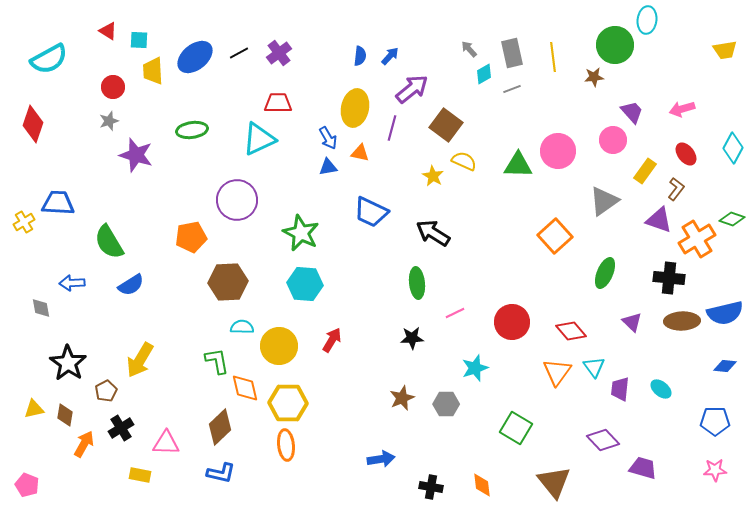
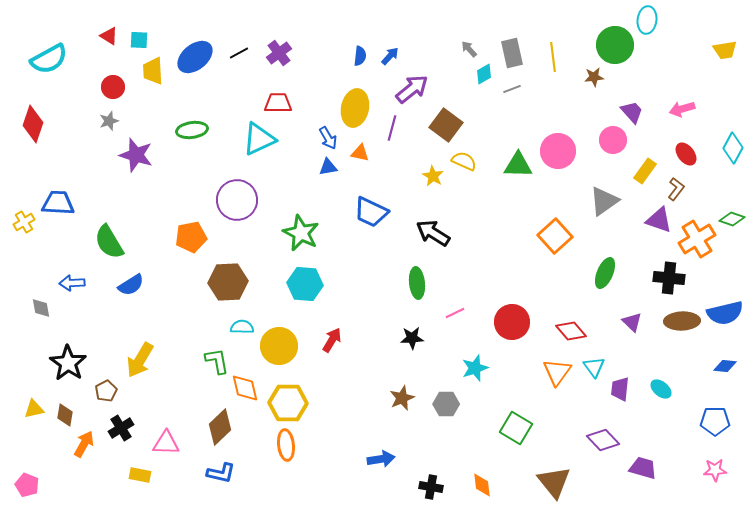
red triangle at (108, 31): moved 1 px right, 5 px down
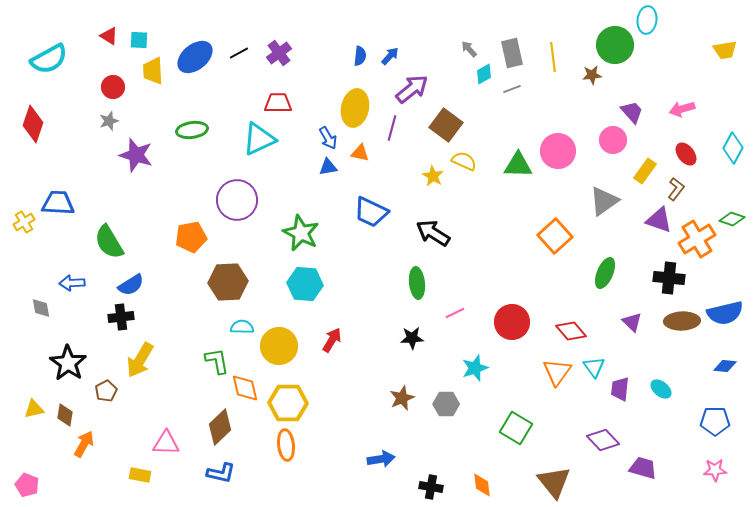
brown star at (594, 77): moved 2 px left, 2 px up
black cross at (121, 428): moved 111 px up; rotated 25 degrees clockwise
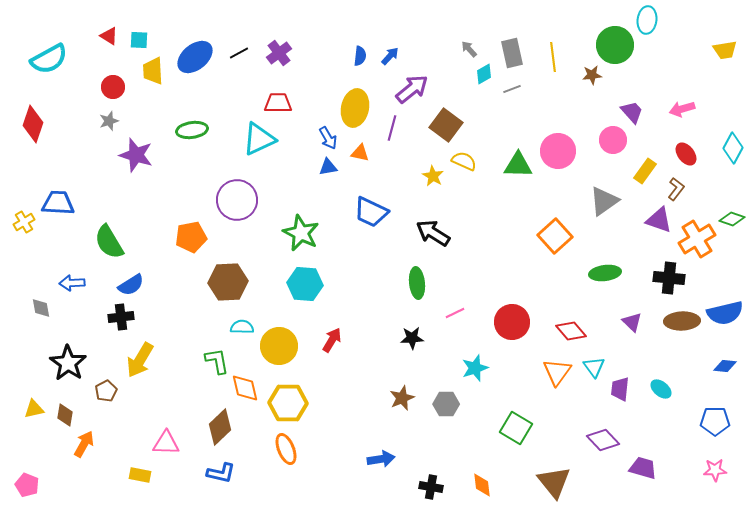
green ellipse at (605, 273): rotated 60 degrees clockwise
orange ellipse at (286, 445): moved 4 px down; rotated 16 degrees counterclockwise
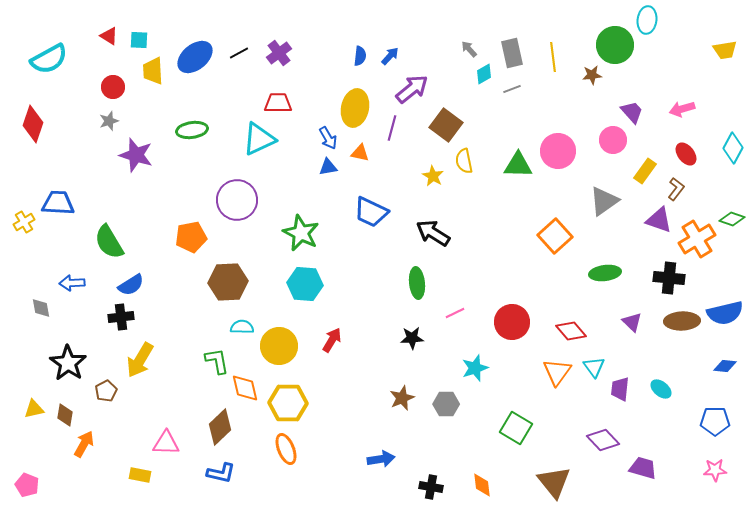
yellow semicircle at (464, 161): rotated 125 degrees counterclockwise
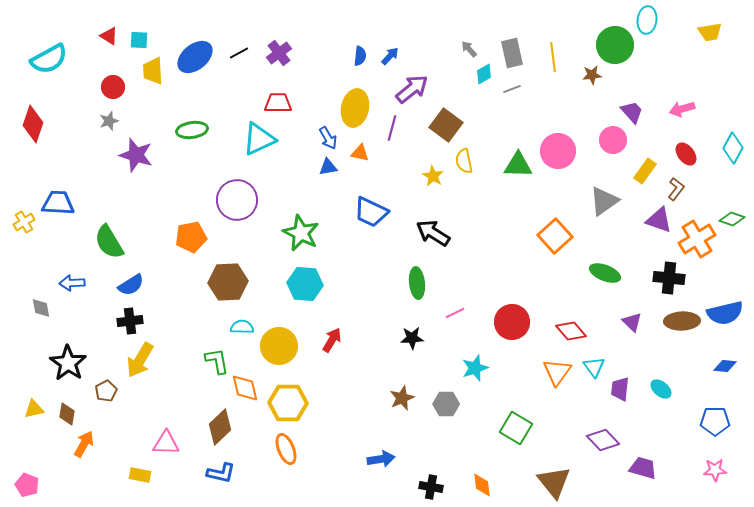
yellow trapezoid at (725, 50): moved 15 px left, 18 px up
green ellipse at (605, 273): rotated 28 degrees clockwise
black cross at (121, 317): moved 9 px right, 4 px down
brown diamond at (65, 415): moved 2 px right, 1 px up
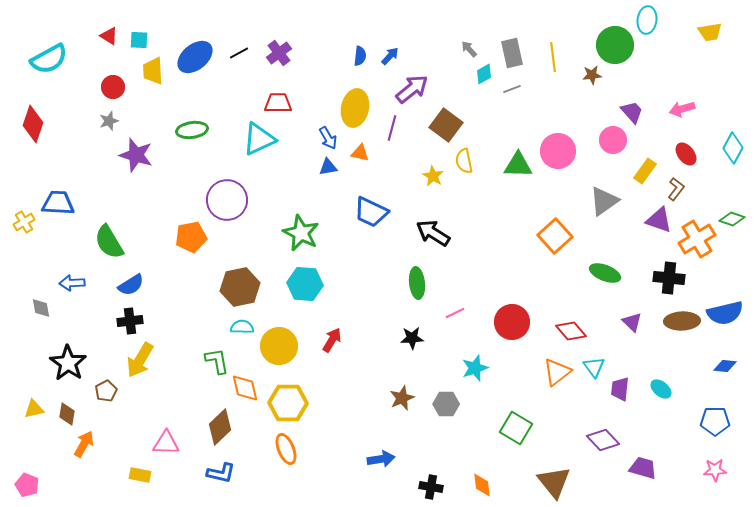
purple circle at (237, 200): moved 10 px left
brown hexagon at (228, 282): moved 12 px right, 5 px down; rotated 9 degrees counterclockwise
orange triangle at (557, 372): rotated 16 degrees clockwise
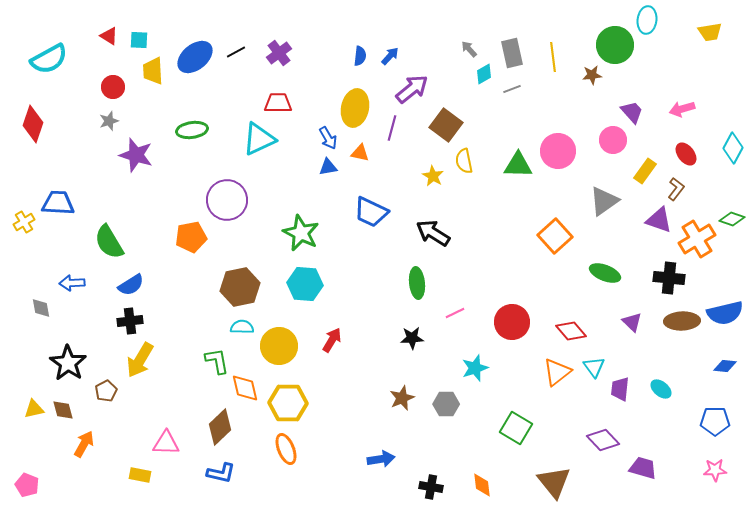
black line at (239, 53): moved 3 px left, 1 px up
brown diamond at (67, 414): moved 4 px left, 4 px up; rotated 25 degrees counterclockwise
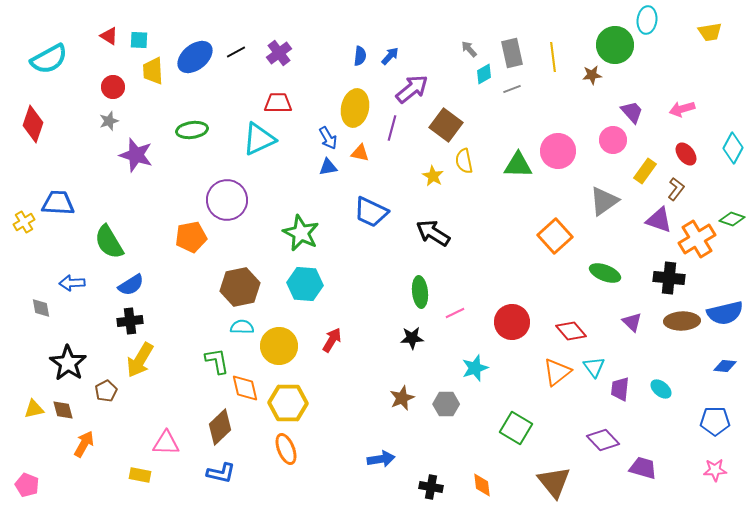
green ellipse at (417, 283): moved 3 px right, 9 px down
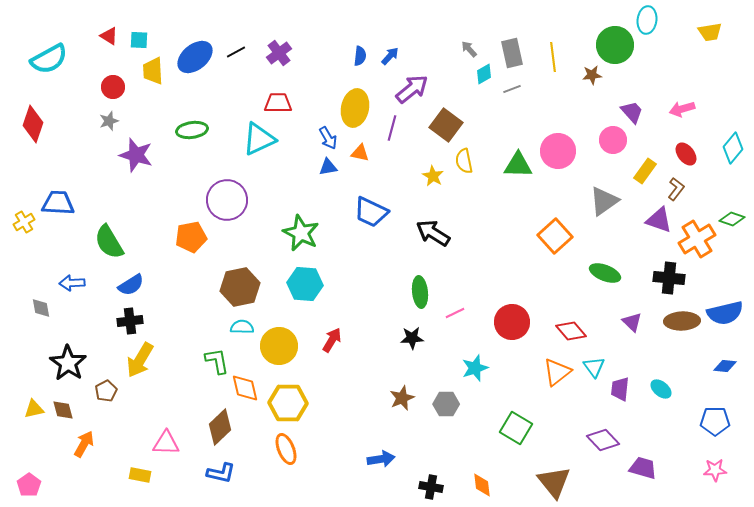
cyan diamond at (733, 148): rotated 12 degrees clockwise
pink pentagon at (27, 485): moved 2 px right; rotated 15 degrees clockwise
